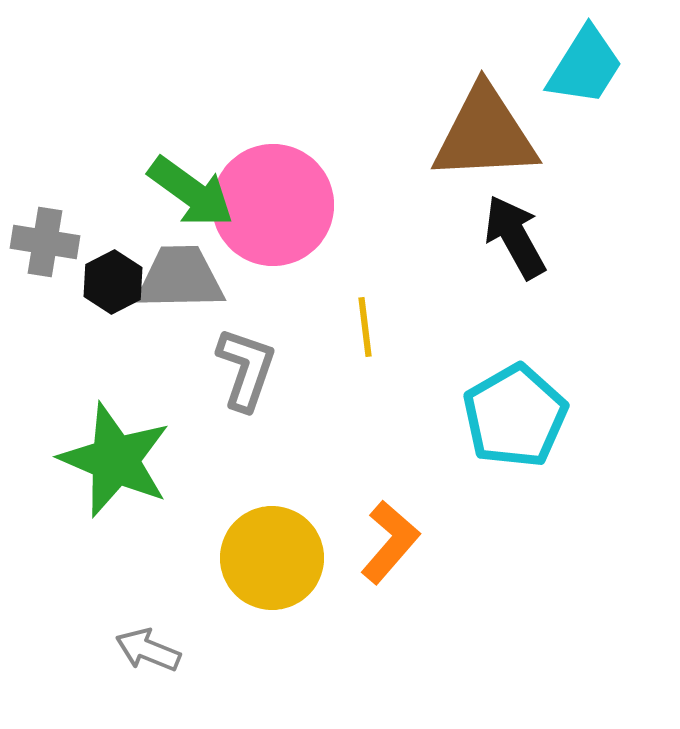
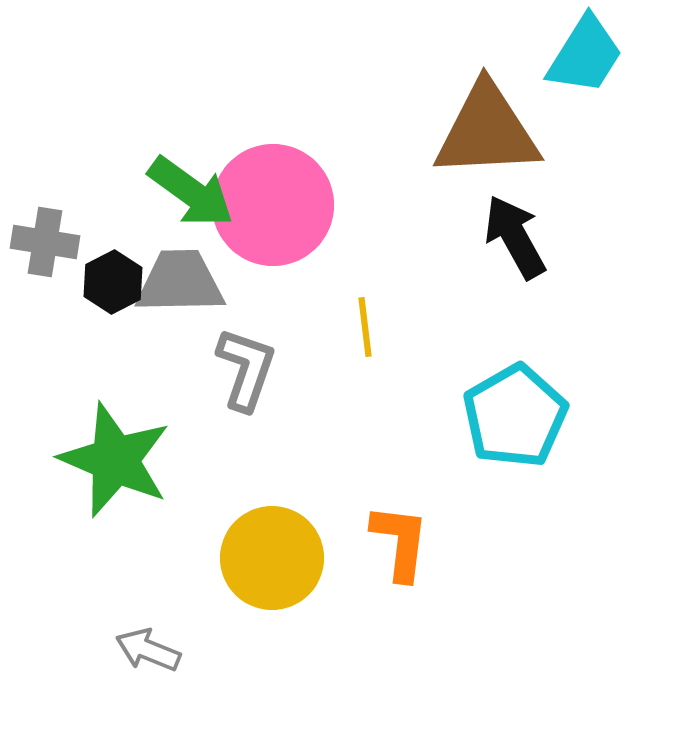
cyan trapezoid: moved 11 px up
brown triangle: moved 2 px right, 3 px up
gray trapezoid: moved 4 px down
orange L-shape: moved 10 px right; rotated 34 degrees counterclockwise
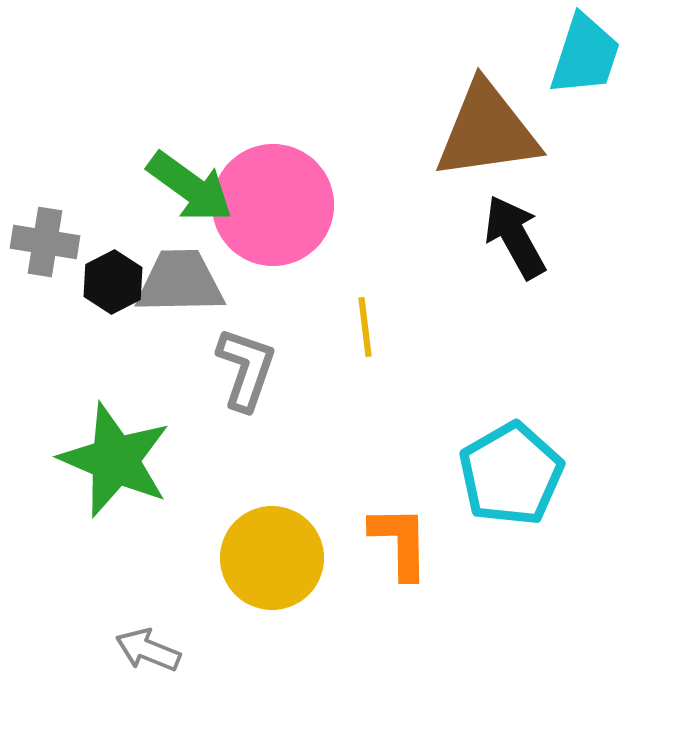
cyan trapezoid: rotated 14 degrees counterclockwise
brown triangle: rotated 5 degrees counterclockwise
green arrow: moved 1 px left, 5 px up
cyan pentagon: moved 4 px left, 58 px down
orange L-shape: rotated 8 degrees counterclockwise
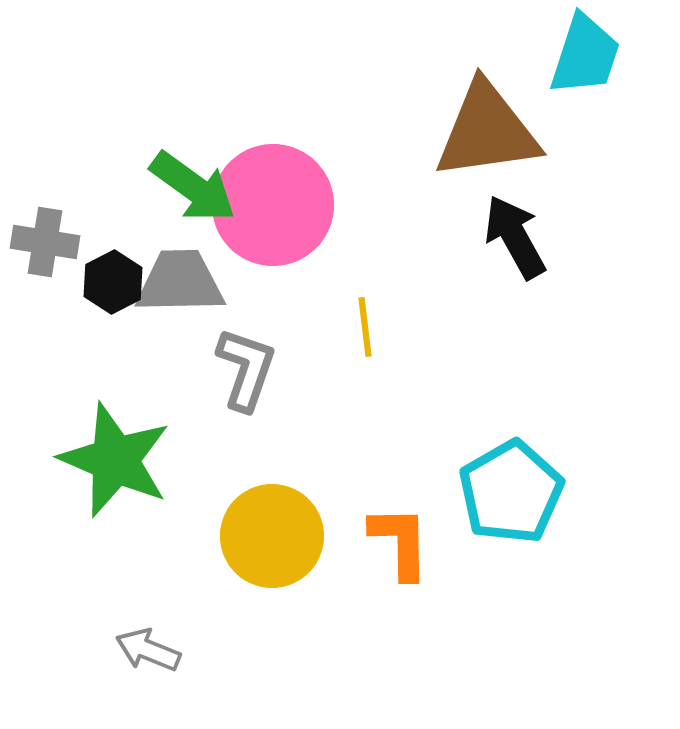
green arrow: moved 3 px right
cyan pentagon: moved 18 px down
yellow circle: moved 22 px up
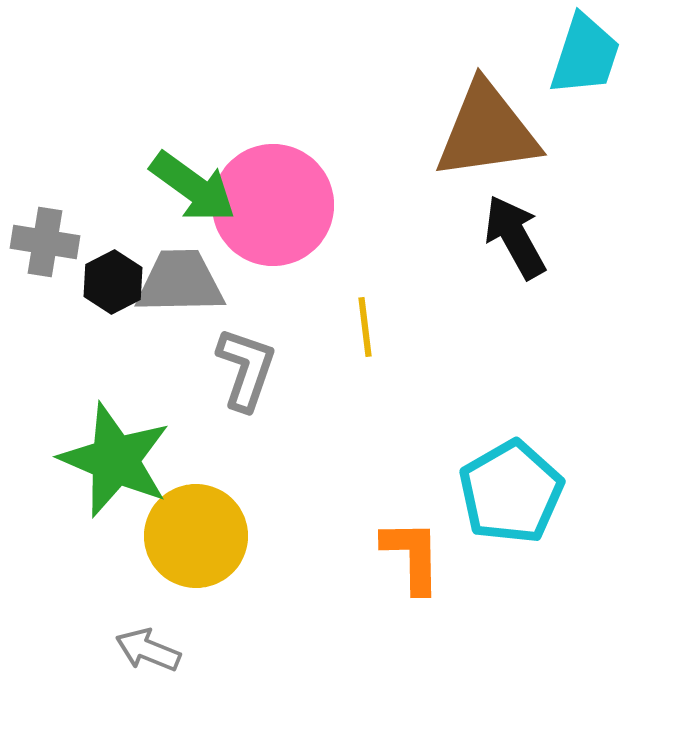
yellow circle: moved 76 px left
orange L-shape: moved 12 px right, 14 px down
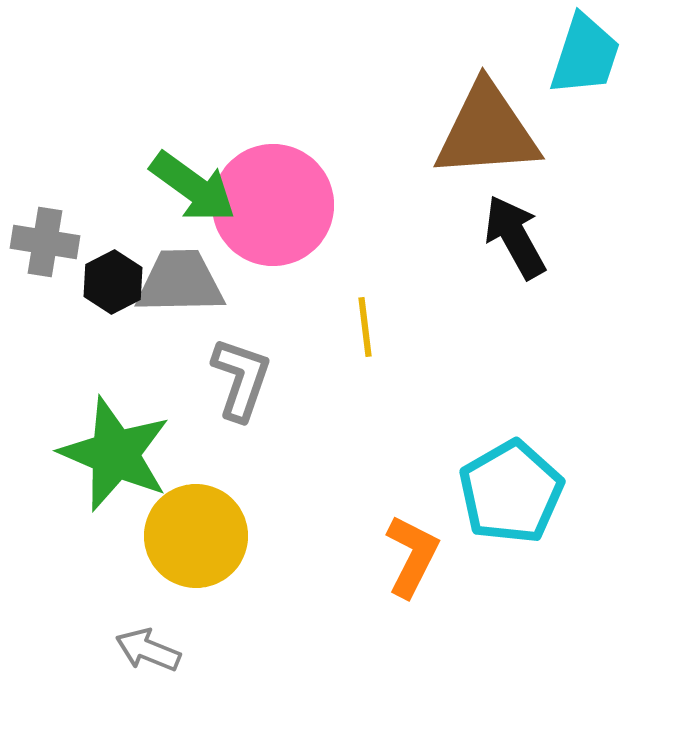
brown triangle: rotated 4 degrees clockwise
gray L-shape: moved 5 px left, 10 px down
green star: moved 6 px up
orange L-shape: rotated 28 degrees clockwise
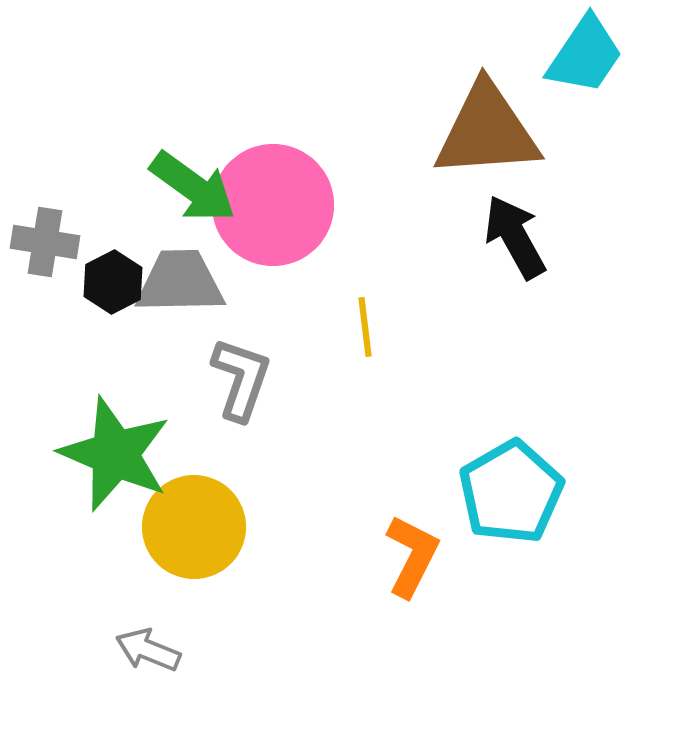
cyan trapezoid: rotated 16 degrees clockwise
yellow circle: moved 2 px left, 9 px up
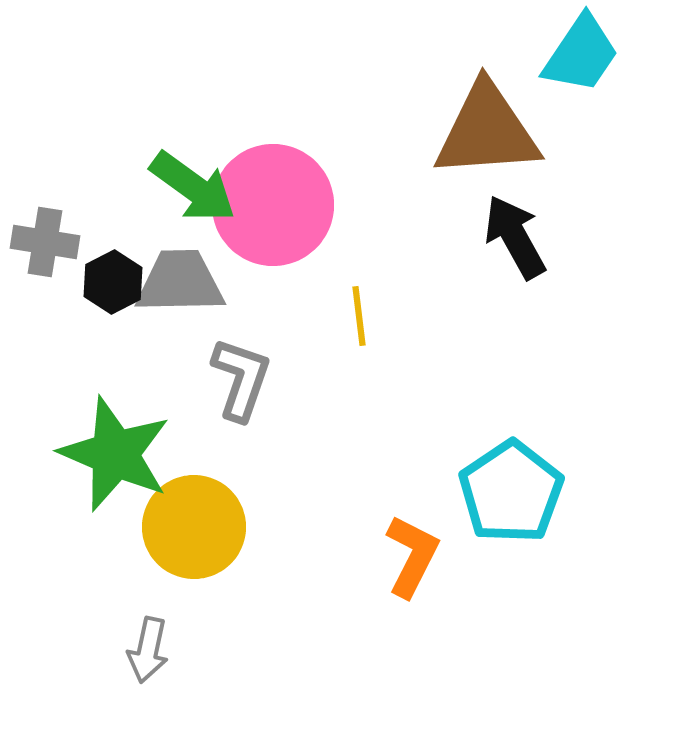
cyan trapezoid: moved 4 px left, 1 px up
yellow line: moved 6 px left, 11 px up
cyan pentagon: rotated 4 degrees counterclockwise
gray arrow: rotated 100 degrees counterclockwise
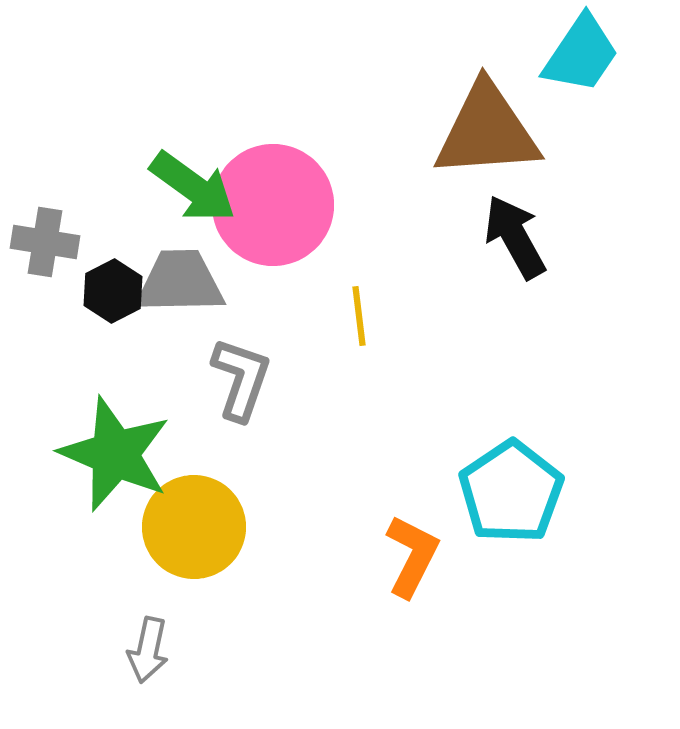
black hexagon: moved 9 px down
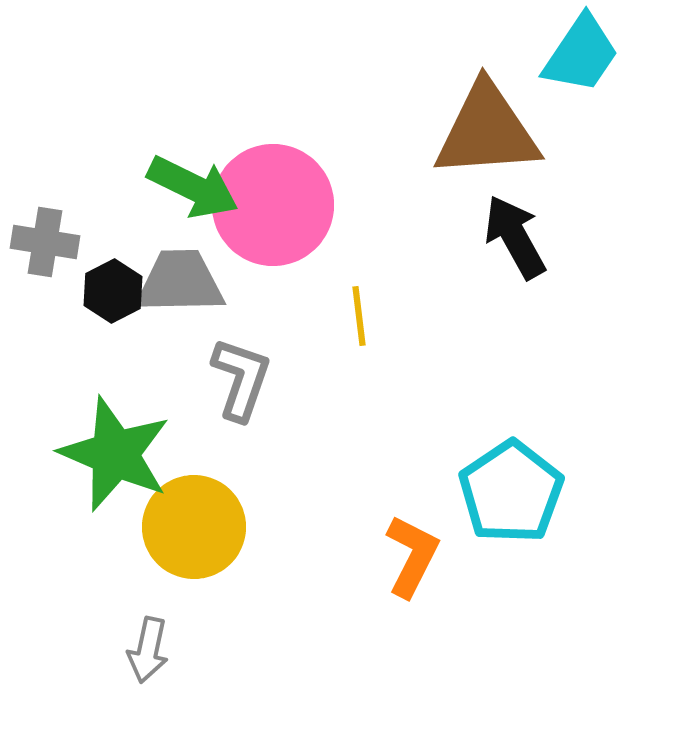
green arrow: rotated 10 degrees counterclockwise
